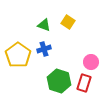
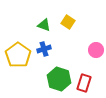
pink circle: moved 5 px right, 12 px up
green hexagon: moved 2 px up
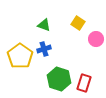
yellow square: moved 10 px right, 1 px down
pink circle: moved 11 px up
yellow pentagon: moved 2 px right, 1 px down
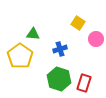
green triangle: moved 11 px left, 9 px down; rotated 16 degrees counterclockwise
blue cross: moved 16 px right
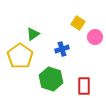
green triangle: rotated 40 degrees counterclockwise
pink circle: moved 1 px left, 2 px up
blue cross: moved 2 px right
green hexagon: moved 8 px left
red rectangle: moved 3 px down; rotated 18 degrees counterclockwise
